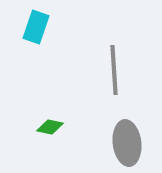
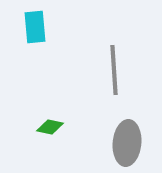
cyan rectangle: moved 1 px left; rotated 24 degrees counterclockwise
gray ellipse: rotated 12 degrees clockwise
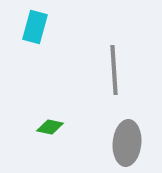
cyan rectangle: rotated 20 degrees clockwise
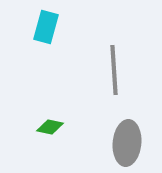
cyan rectangle: moved 11 px right
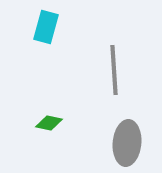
green diamond: moved 1 px left, 4 px up
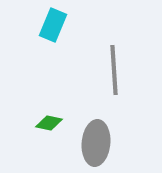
cyan rectangle: moved 7 px right, 2 px up; rotated 8 degrees clockwise
gray ellipse: moved 31 px left
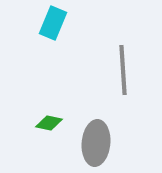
cyan rectangle: moved 2 px up
gray line: moved 9 px right
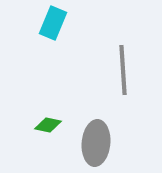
green diamond: moved 1 px left, 2 px down
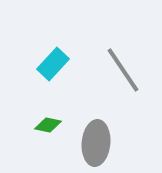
cyan rectangle: moved 41 px down; rotated 20 degrees clockwise
gray line: rotated 30 degrees counterclockwise
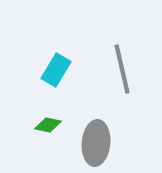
cyan rectangle: moved 3 px right, 6 px down; rotated 12 degrees counterclockwise
gray line: moved 1 px left, 1 px up; rotated 21 degrees clockwise
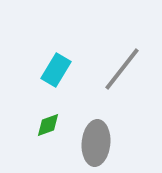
gray line: rotated 51 degrees clockwise
green diamond: rotated 32 degrees counterclockwise
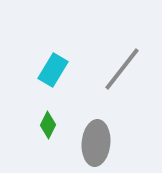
cyan rectangle: moved 3 px left
green diamond: rotated 44 degrees counterclockwise
